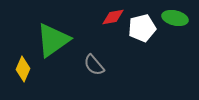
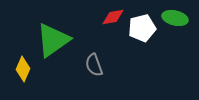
gray semicircle: rotated 20 degrees clockwise
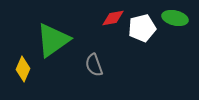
red diamond: moved 1 px down
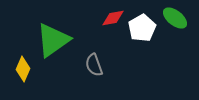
green ellipse: rotated 25 degrees clockwise
white pentagon: rotated 16 degrees counterclockwise
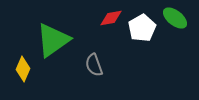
red diamond: moved 2 px left
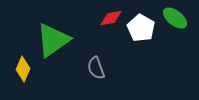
white pentagon: moved 1 px left; rotated 12 degrees counterclockwise
gray semicircle: moved 2 px right, 3 px down
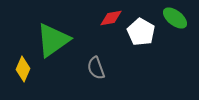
white pentagon: moved 4 px down
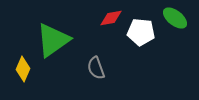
white pentagon: rotated 24 degrees counterclockwise
